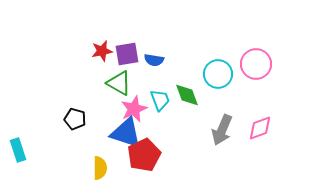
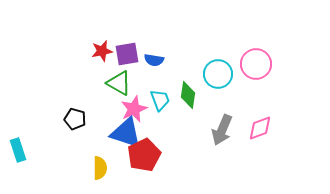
green diamond: moved 1 px right; rotated 28 degrees clockwise
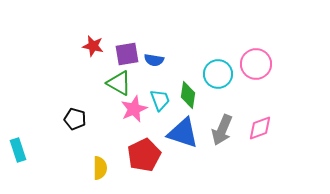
red star: moved 9 px left, 5 px up; rotated 25 degrees clockwise
blue triangle: moved 57 px right
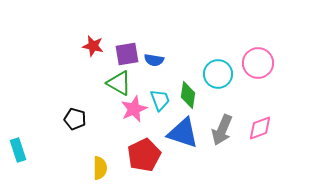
pink circle: moved 2 px right, 1 px up
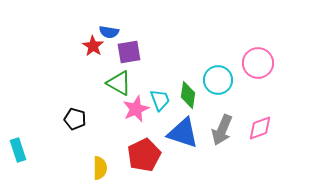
red star: rotated 20 degrees clockwise
purple square: moved 2 px right, 2 px up
blue semicircle: moved 45 px left, 28 px up
cyan circle: moved 6 px down
pink star: moved 2 px right
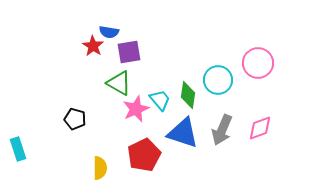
cyan trapezoid: rotated 20 degrees counterclockwise
cyan rectangle: moved 1 px up
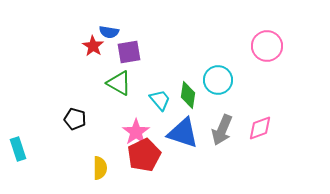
pink circle: moved 9 px right, 17 px up
pink star: moved 23 px down; rotated 12 degrees counterclockwise
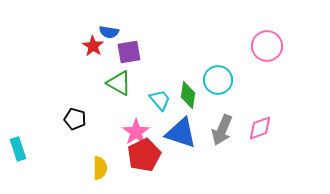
blue triangle: moved 2 px left
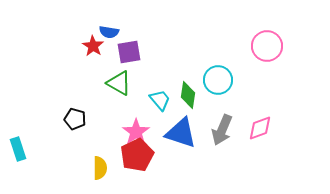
red pentagon: moved 7 px left
